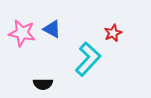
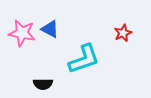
blue triangle: moved 2 px left
red star: moved 10 px right
cyan L-shape: moved 4 px left; rotated 28 degrees clockwise
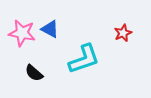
black semicircle: moved 9 px left, 11 px up; rotated 42 degrees clockwise
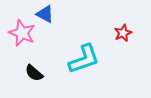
blue triangle: moved 5 px left, 15 px up
pink star: rotated 12 degrees clockwise
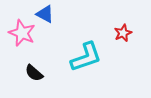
cyan L-shape: moved 2 px right, 2 px up
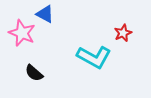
cyan L-shape: moved 8 px right; rotated 48 degrees clockwise
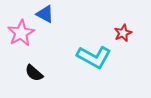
pink star: moved 1 px left; rotated 20 degrees clockwise
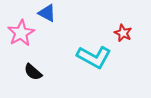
blue triangle: moved 2 px right, 1 px up
red star: rotated 24 degrees counterclockwise
black semicircle: moved 1 px left, 1 px up
